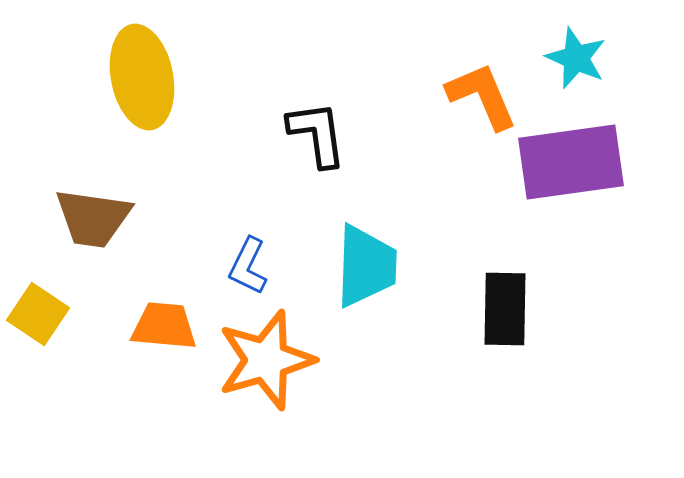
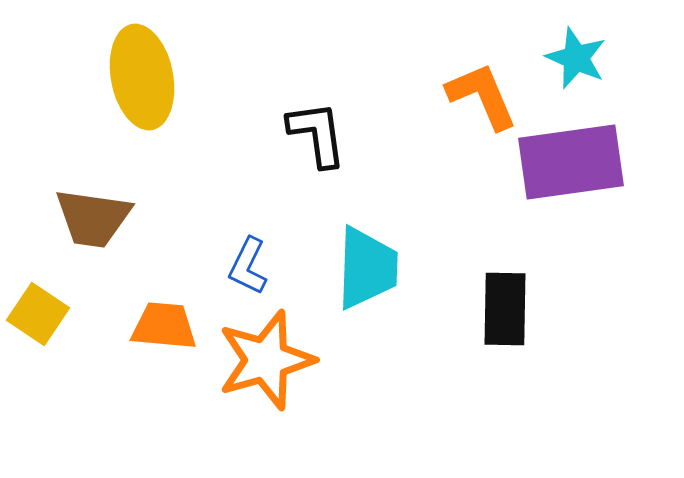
cyan trapezoid: moved 1 px right, 2 px down
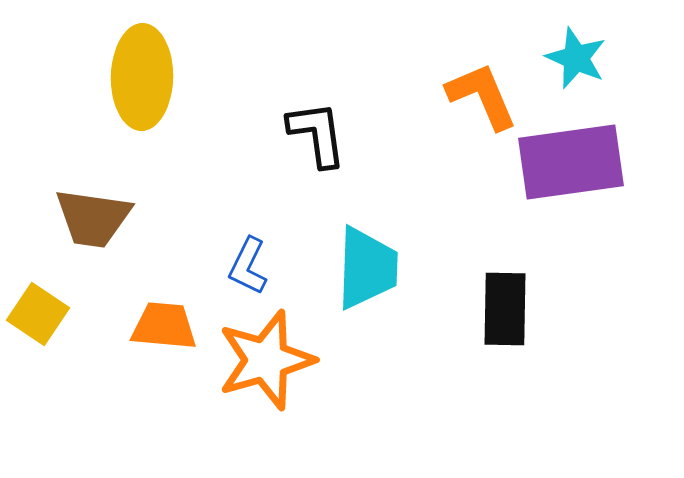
yellow ellipse: rotated 12 degrees clockwise
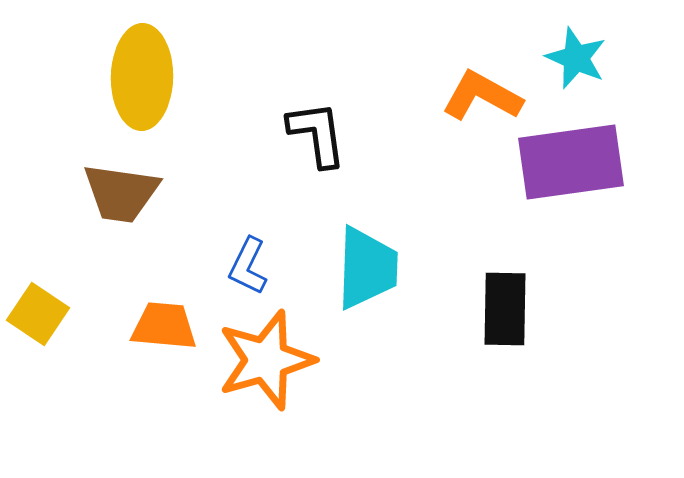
orange L-shape: rotated 38 degrees counterclockwise
brown trapezoid: moved 28 px right, 25 px up
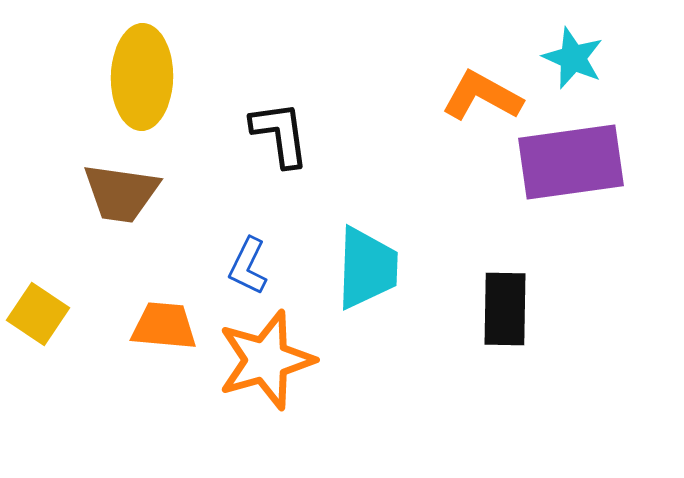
cyan star: moved 3 px left
black L-shape: moved 37 px left
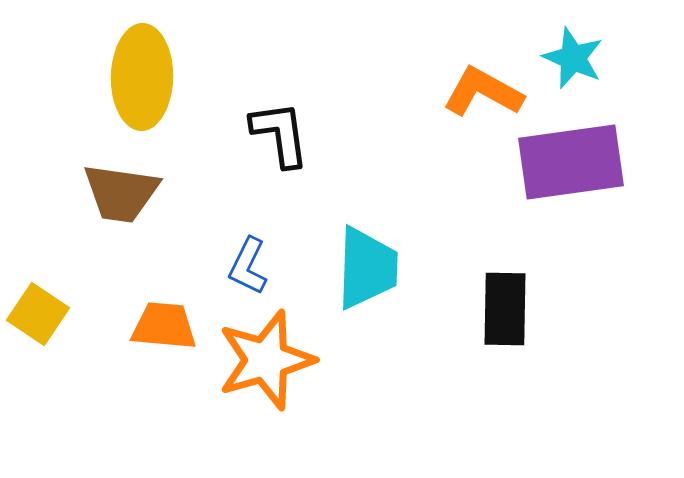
orange L-shape: moved 1 px right, 4 px up
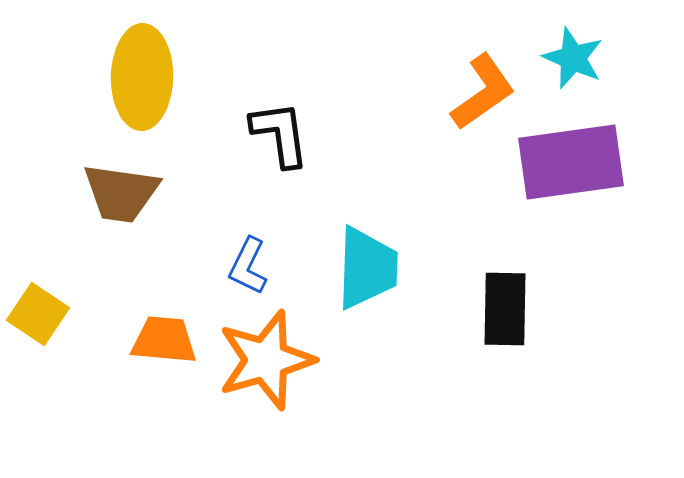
orange L-shape: rotated 116 degrees clockwise
orange trapezoid: moved 14 px down
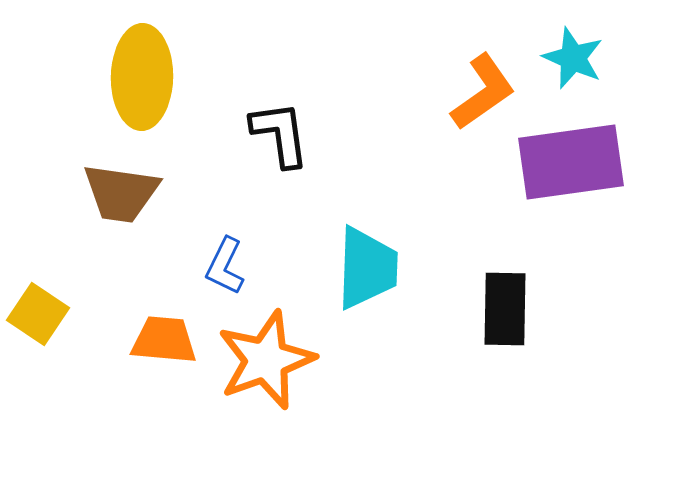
blue L-shape: moved 23 px left
orange star: rotated 4 degrees counterclockwise
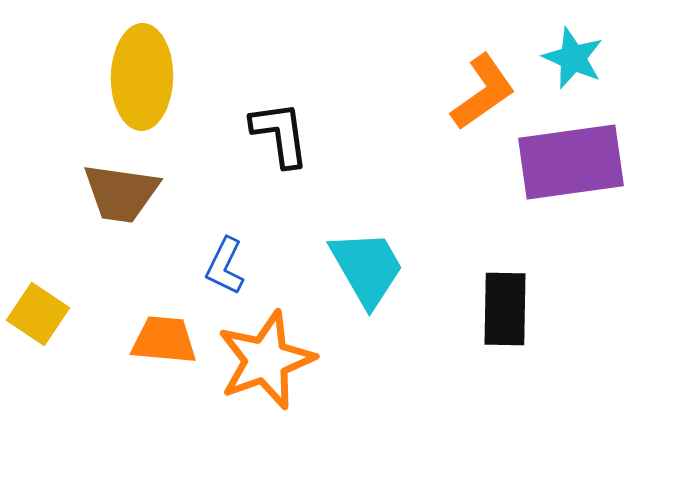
cyan trapezoid: rotated 32 degrees counterclockwise
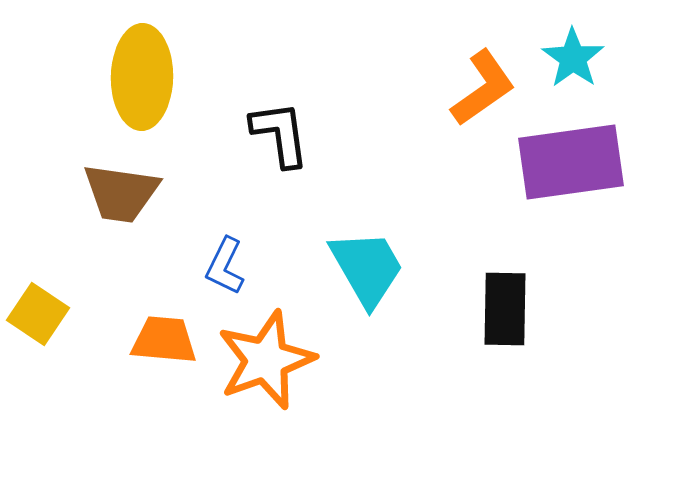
cyan star: rotated 12 degrees clockwise
orange L-shape: moved 4 px up
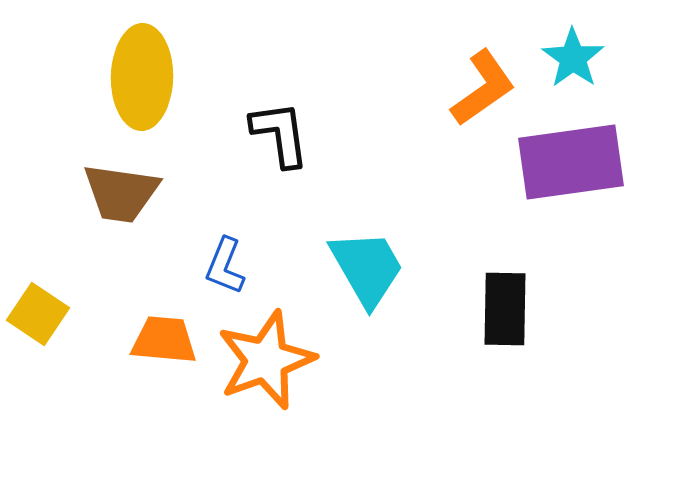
blue L-shape: rotated 4 degrees counterclockwise
